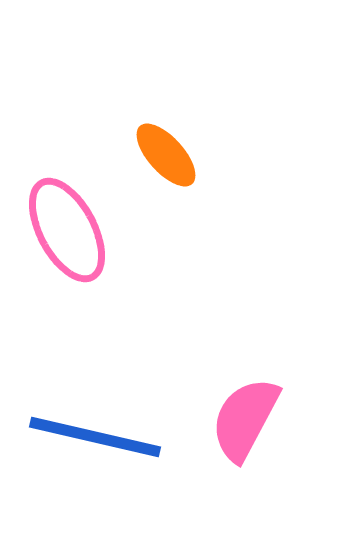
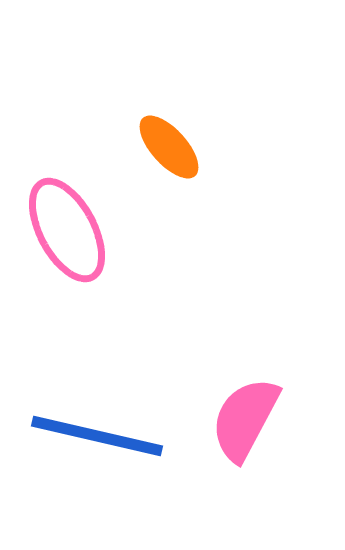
orange ellipse: moved 3 px right, 8 px up
blue line: moved 2 px right, 1 px up
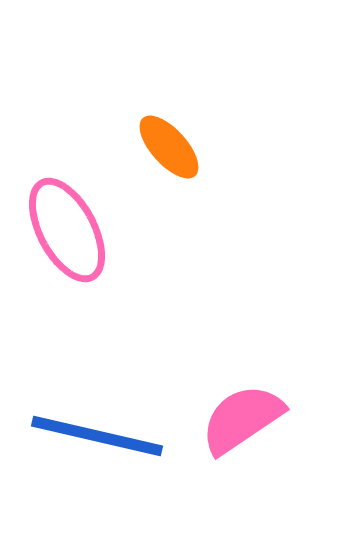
pink semicircle: moved 3 px left; rotated 28 degrees clockwise
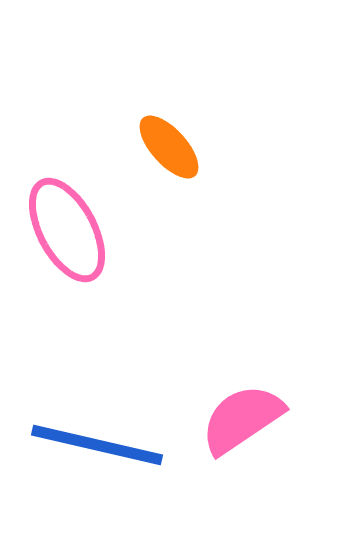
blue line: moved 9 px down
